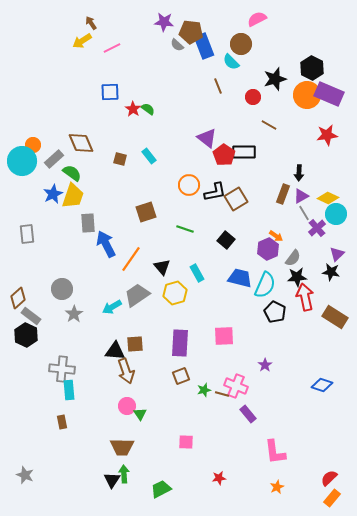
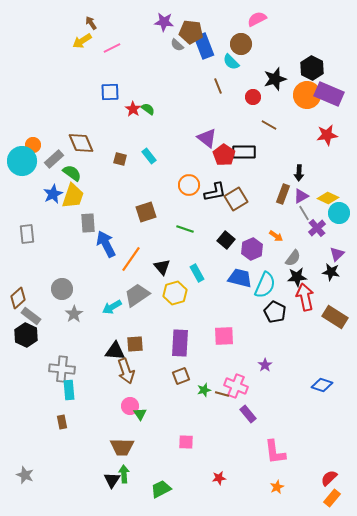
cyan circle at (336, 214): moved 3 px right, 1 px up
purple hexagon at (268, 249): moved 16 px left
pink circle at (127, 406): moved 3 px right
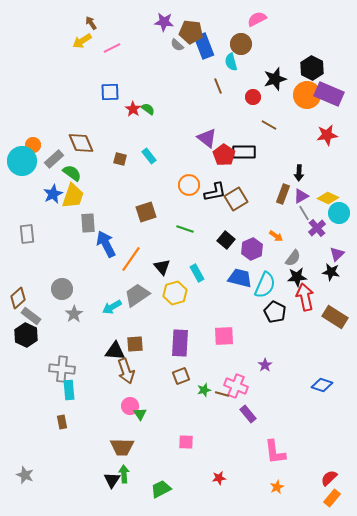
cyan semicircle at (231, 62): rotated 30 degrees clockwise
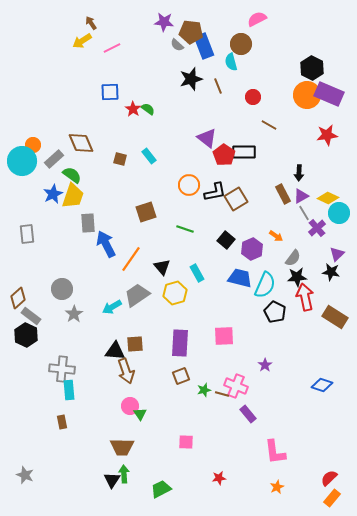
black star at (275, 79): moved 84 px left
green semicircle at (72, 173): moved 2 px down
brown rectangle at (283, 194): rotated 48 degrees counterclockwise
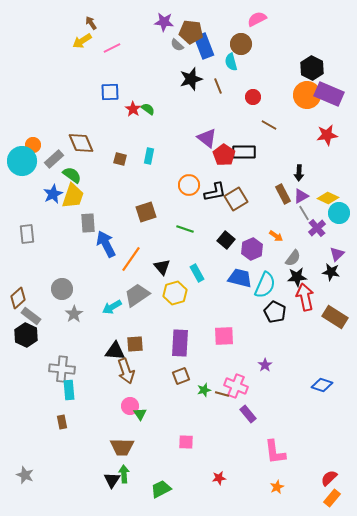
cyan rectangle at (149, 156): rotated 49 degrees clockwise
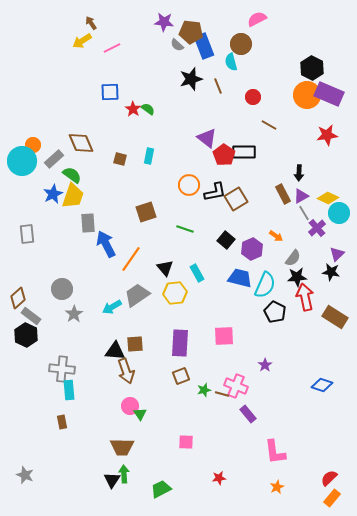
black triangle at (162, 267): moved 3 px right, 1 px down
yellow hexagon at (175, 293): rotated 10 degrees clockwise
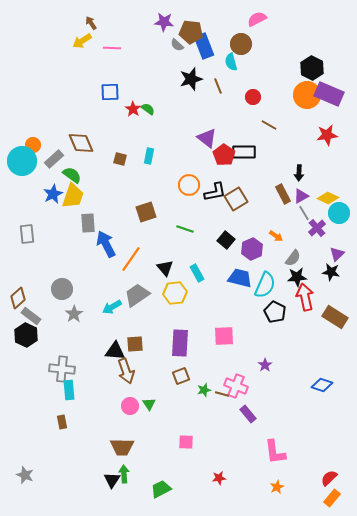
pink line at (112, 48): rotated 30 degrees clockwise
green triangle at (140, 414): moved 9 px right, 10 px up
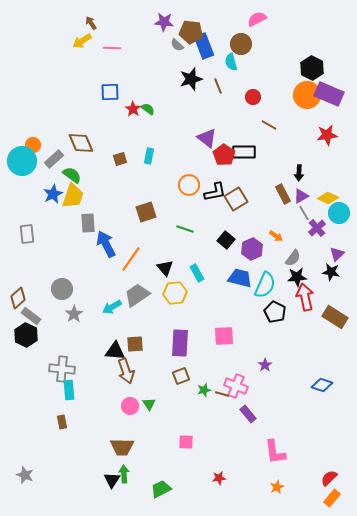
brown square at (120, 159): rotated 32 degrees counterclockwise
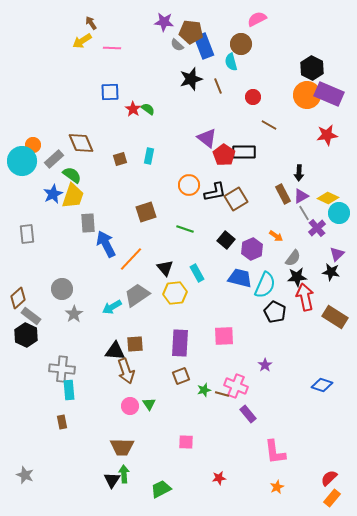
orange line at (131, 259): rotated 8 degrees clockwise
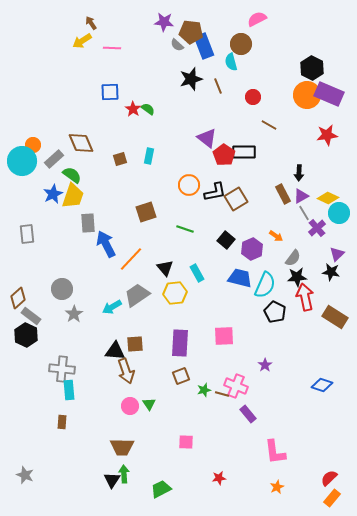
brown rectangle at (62, 422): rotated 16 degrees clockwise
